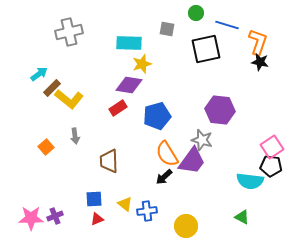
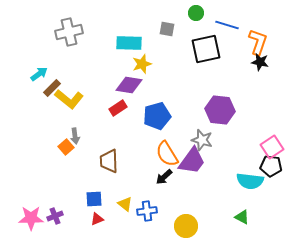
orange square: moved 20 px right
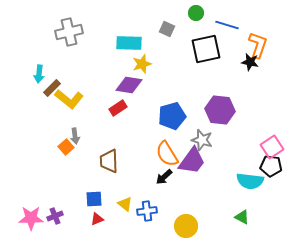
gray square: rotated 14 degrees clockwise
orange L-shape: moved 3 px down
black star: moved 10 px left
cyan arrow: rotated 132 degrees clockwise
blue pentagon: moved 15 px right
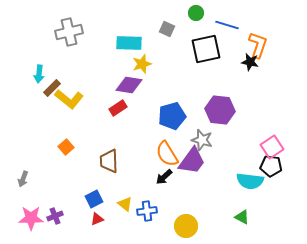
gray arrow: moved 52 px left, 43 px down; rotated 28 degrees clockwise
blue square: rotated 24 degrees counterclockwise
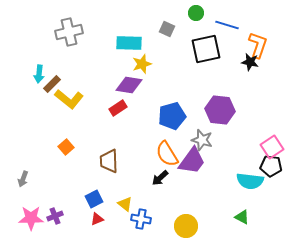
brown rectangle: moved 4 px up
black arrow: moved 4 px left, 1 px down
blue cross: moved 6 px left, 8 px down; rotated 18 degrees clockwise
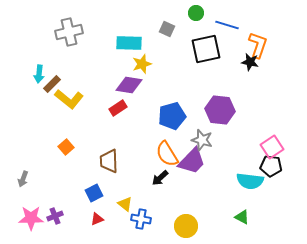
purple trapezoid: rotated 8 degrees clockwise
blue square: moved 6 px up
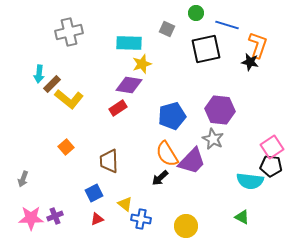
gray star: moved 11 px right, 1 px up; rotated 10 degrees clockwise
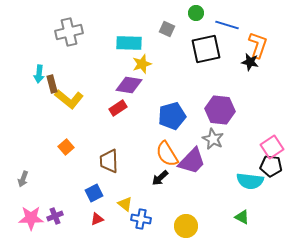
brown rectangle: rotated 60 degrees counterclockwise
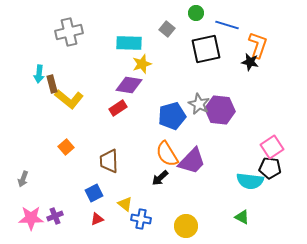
gray square: rotated 14 degrees clockwise
gray star: moved 14 px left, 35 px up
black pentagon: moved 1 px left, 2 px down
